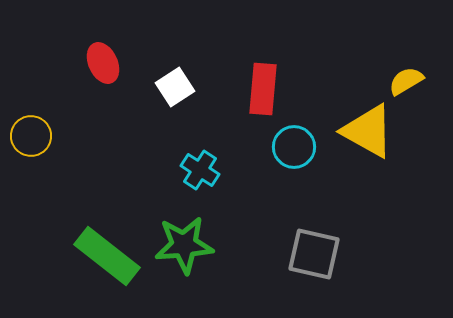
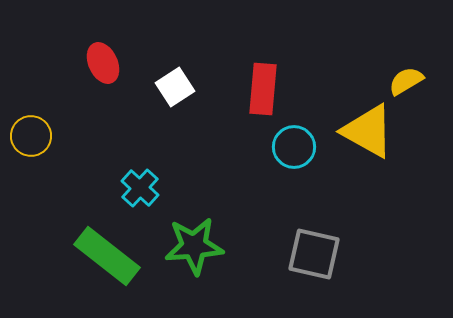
cyan cross: moved 60 px left, 18 px down; rotated 9 degrees clockwise
green star: moved 10 px right, 1 px down
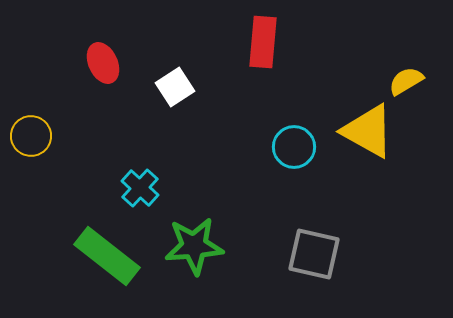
red rectangle: moved 47 px up
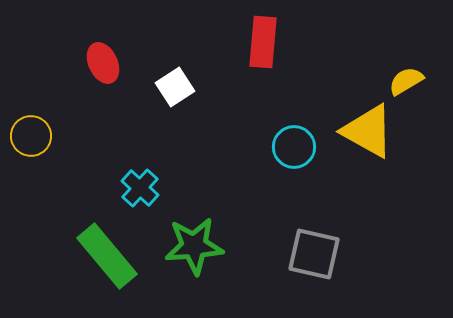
green rectangle: rotated 12 degrees clockwise
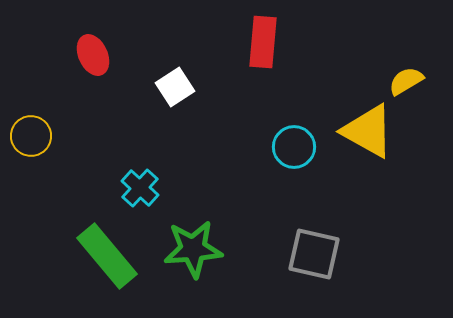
red ellipse: moved 10 px left, 8 px up
green star: moved 1 px left, 3 px down
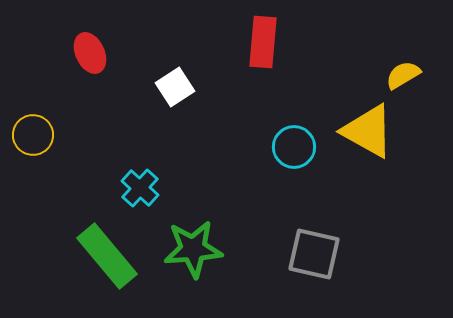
red ellipse: moved 3 px left, 2 px up
yellow semicircle: moved 3 px left, 6 px up
yellow circle: moved 2 px right, 1 px up
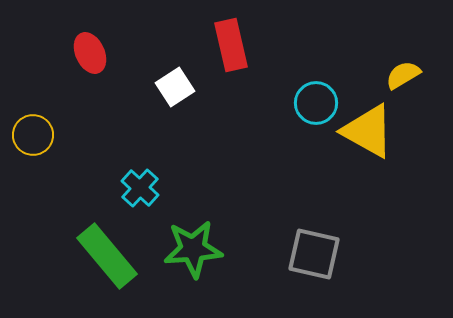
red rectangle: moved 32 px left, 3 px down; rotated 18 degrees counterclockwise
cyan circle: moved 22 px right, 44 px up
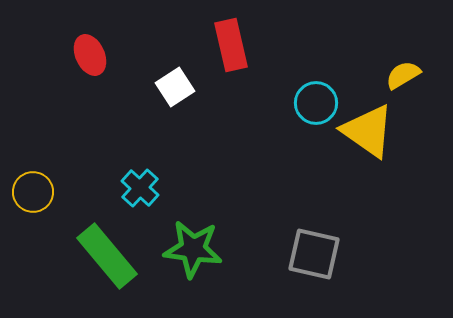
red ellipse: moved 2 px down
yellow triangle: rotated 6 degrees clockwise
yellow circle: moved 57 px down
green star: rotated 12 degrees clockwise
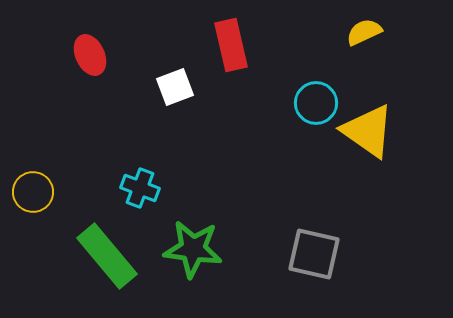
yellow semicircle: moved 39 px left, 43 px up; rotated 6 degrees clockwise
white square: rotated 12 degrees clockwise
cyan cross: rotated 21 degrees counterclockwise
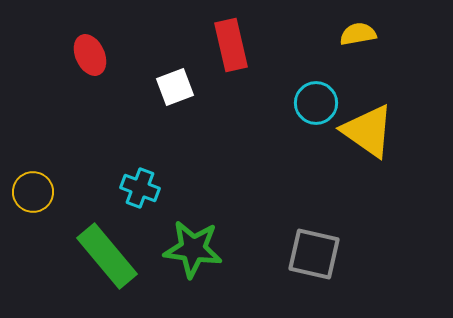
yellow semicircle: moved 6 px left, 2 px down; rotated 15 degrees clockwise
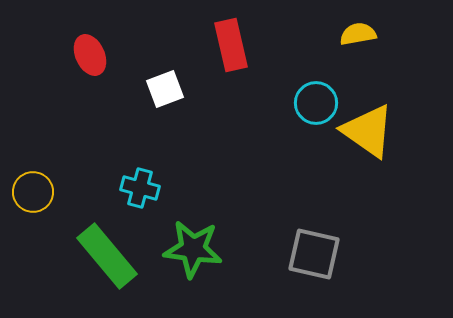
white square: moved 10 px left, 2 px down
cyan cross: rotated 6 degrees counterclockwise
